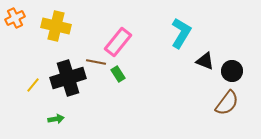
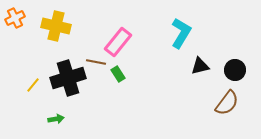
black triangle: moved 5 px left, 5 px down; rotated 36 degrees counterclockwise
black circle: moved 3 px right, 1 px up
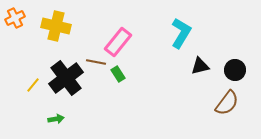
black cross: moved 2 px left; rotated 20 degrees counterclockwise
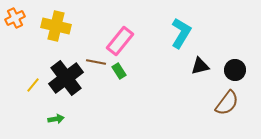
pink rectangle: moved 2 px right, 1 px up
green rectangle: moved 1 px right, 3 px up
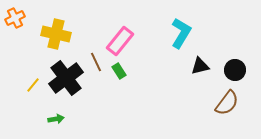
yellow cross: moved 8 px down
brown line: rotated 54 degrees clockwise
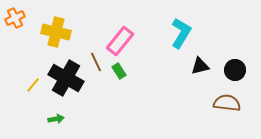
yellow cross: moved 2 px up
black cross: rotated 24 degrees counterclockwise
brown semicircle: rotated 120 degrees counterclockwise
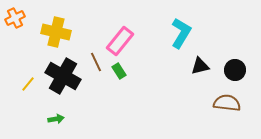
black cross: moved 3 px left, 2 px up
yellow line: moved 5 px left, 1 px up
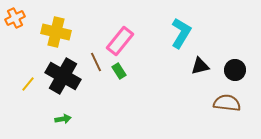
green arrow: moved 7 px right
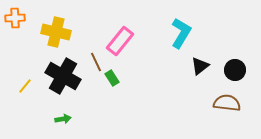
orange cross: rotated 24 degrees clockwise
black triangle: rotated 24 degrees counterclockwise
green rectangle: moved 7 px left, 7 px down
yellow line: moved 3 px left, 2 px down
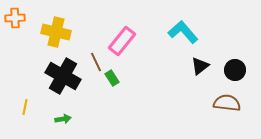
cyan L-shape: moved 2 px right, 1 px up; rotated 72 degrees counterclockwise
pink rectangle: moved 2 px right
yellow line: moved 21 px down; rotated 28 degrees counterclockwise
